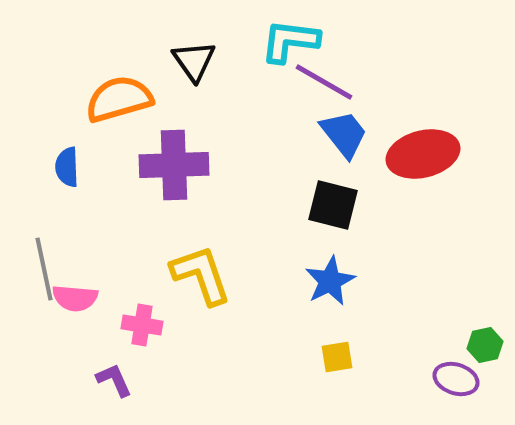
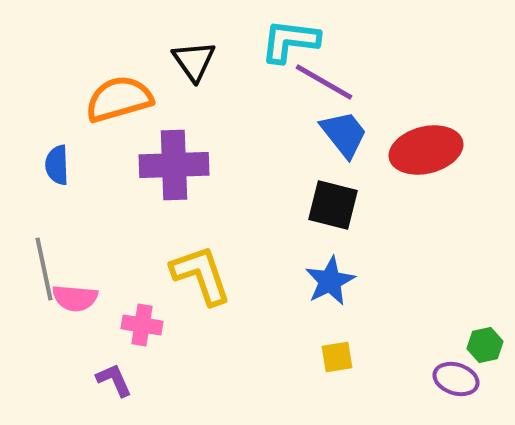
red ellipse: moved 3 px right, 4 px up
blue semicircle: moved 10 px left, 2 px up
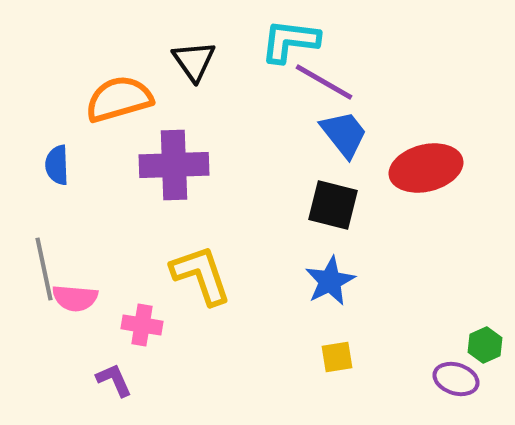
red ellipse: moved 18 px down
green hexagon: rotated 12 degrees counterclockwise
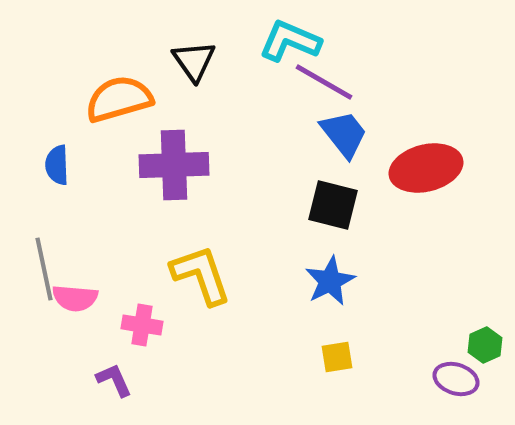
cyan L-shape: rotated 16 degrees clockwise
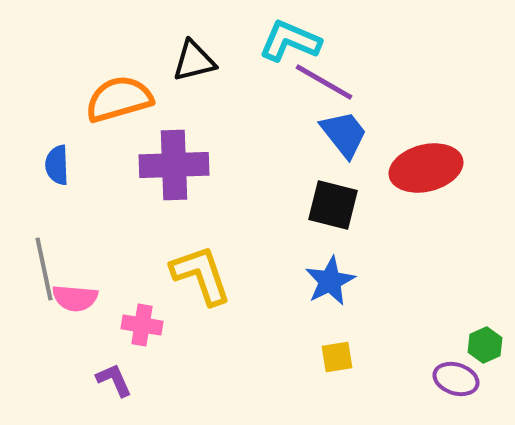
black triangle: rotated 51 degrees clockwise
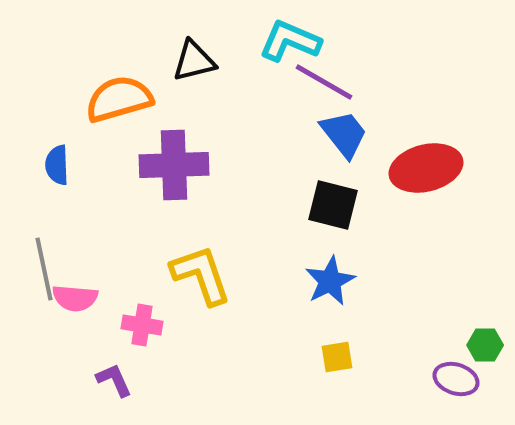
green hexagon: rotated 24 degrees clockwise
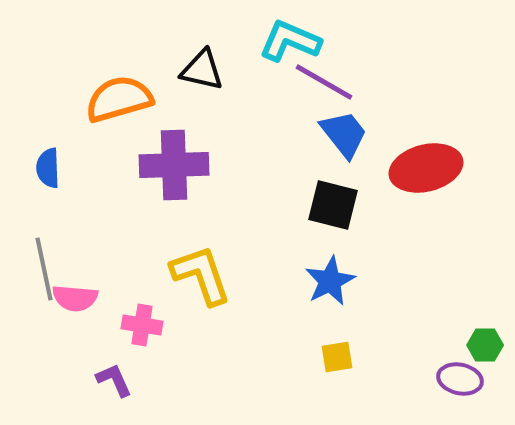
black triangle: moved 8 px right, 9 px down; rotated 27 degrees clockwise
blue semicircle: moved 9 px left, 3 px down
purple ellipse: moved 4 px right; rotated 6 degrees counterclockwise
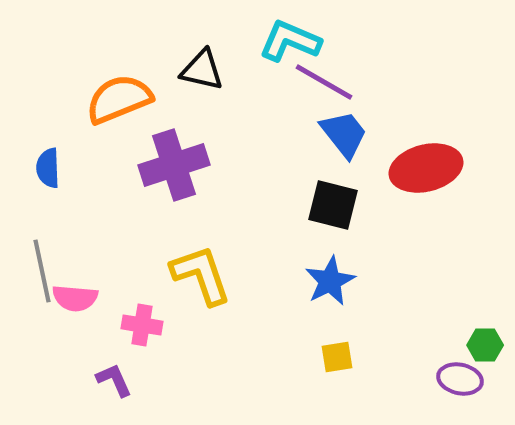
orange semicircle: rotated 6 degrees counterclockwise
purple cross: rotated 16 degrees counterclockwise
gray line: moved 2 px left, 2 px down
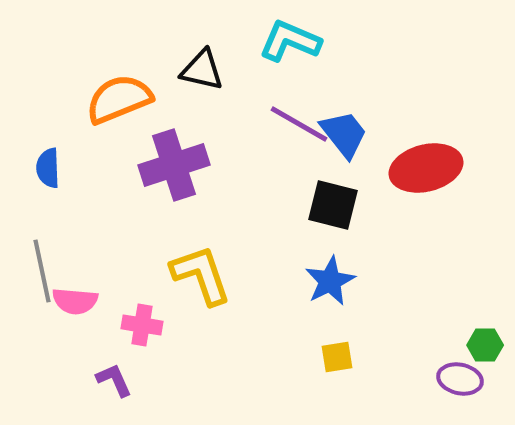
purple line: moved 25 px left, 42 px down
pink semicircle: moved 3 px down
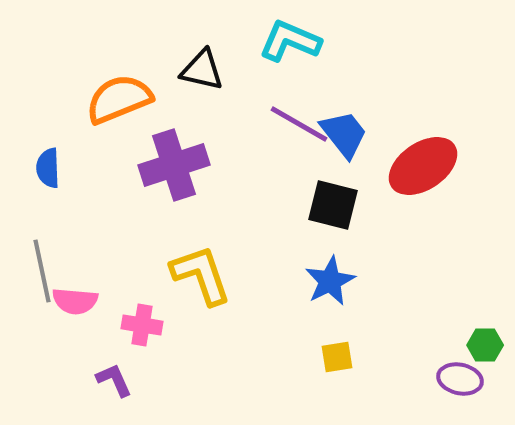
red ellipse: moved 3 px left, 2 px up; rotated 20 degrees counterclockwise
